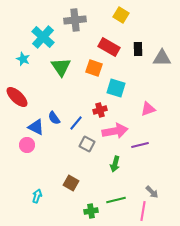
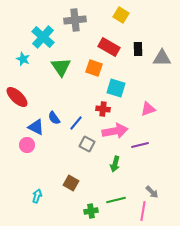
red cross: moved 3 px right, 1 px up; rotated 24 degrees clockwise
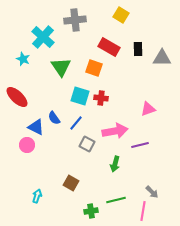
cyan square: moved 36 px left, 8 px down
red cross: moved 2 px left, 11 px up
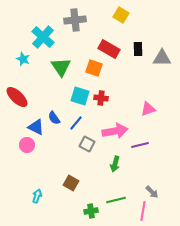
red rectangle: moved 2 px down
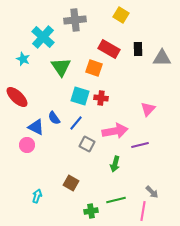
pink triangle: rotated 28 degrees counterclockwise
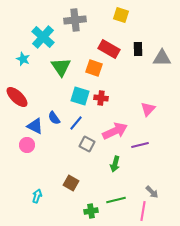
yellow square: rotated 14 degrees counterclockwise
blue triangle: moved 1 px left, 1 px up
pink arrow: rotated 15 degrees counterclockwise
